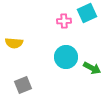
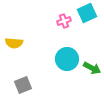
pink cross: rotated 16 degrees counterclockwise
cyan circle: moved 1 px right, 2 px down
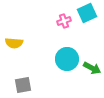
gray square: rotated 12 degrees clockwise
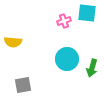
cyan square: rotated 30 degrees clockwise
yellow semicircle: moved 1 px left, 1 px up
green arrow: rotated 78 degrees clockwise
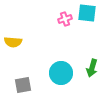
pink cross: moved 1 px right, 2 px up
cyan circle: moved 6 px left, 14 px down
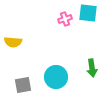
cyan square: moved 1 px right
green arrow: rotated 24 degrees counterclockwise
cyan circle: moved 5 px left, 4 px down
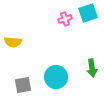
cyan square: rotated 24 degrees counterclockwise
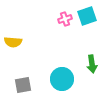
cyan square: moved 1 px left, 3 px down
green arrow: moved 4 px up
cyan circle: moved 6 px right, 2 px down
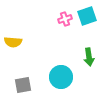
green arrow: moved 3 px left, 7 px up
cyan circle: moved 1 px left, 2 px up
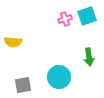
cyan circle: moved 2 px left
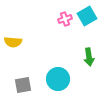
cyan square: rotated 12 degrees counterclockwise
cyan circle: moved 1 px left, 2 px down
